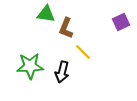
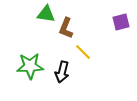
purple square: rotated 12 degrees clockwise
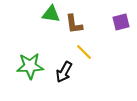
green triangle: moved 5 px right
brown L-shape: moved 8 px right, 4 px up; rotated 30 degrees counterclockwise
yellow line: moved 1 px right
black arrow: moved 2 px right; rotated 15 degrees clockwise
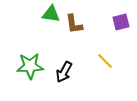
yellow line: moved 21 px right, 9 px down
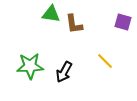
purple square: moved 2 px right; rotated 30 degrees clockwise
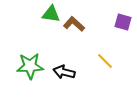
brown L-shape: rotated 140 degrees clockwise
black arrow: rotated 75 degrees clockwise
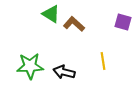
green triangle: rotated 24 degrees clockwise
yellow line: moved 2 px left; rotated 36 degrees clockwise
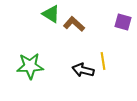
black arrow: moved 19 px right, 2 px up
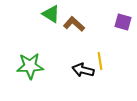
yellow line: moved 3 px left
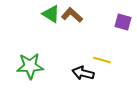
brown L-shape: moved 2 px left, 9 px up
yellow line: moved 2 px right, 1 px up; rotated 66 degrees counterclockwise
black arrow: moved 3 px down
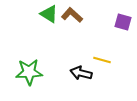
green triangle: moved 2 px left
green star: moved 1 px left, 6 px down
black arrow: moved 2 px left
